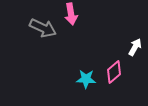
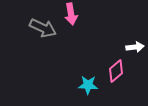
white arrow: rotated 54 degrees clockwise
pink diamond: moved 2 px right, 1 px up
cyan star: moved 2 px right, 6 px down
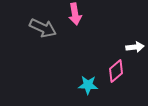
pink arrow: moved 4 px right
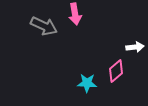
gray arrow: moved 1 px right, 2 px up
cyan star: moved 1 px left, 2 px up
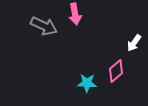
white arrow: moved 1 px left, 4 px up; rotated 132 degrees clockwise
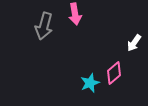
gray arrow: rotated 80 degrees clockwise
pink diamond: moved 2 px left, 2 px down
cyan star: moved 3 px right; rotated 24 degrees counterclockwise
